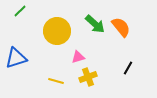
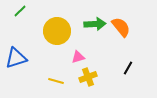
green arrow: rotated 45 degrees counterclockwise
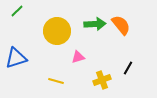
green line: moved 3 px left
orange semicircle: moved 2 px up
yellow cross: moved 14 px right, 3 px down
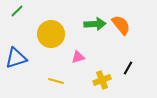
yellow circle: moved 6 px left, 3 px down
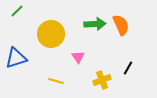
orange semicircle: rotated 15 degrees clockwise
pink triangle: rotated 48 degrees counterclockwise
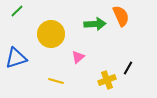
orange semicircle: moved 9 px up
pink triangle: rotated 24 degrees clockwise
yellow cross: moved 5 px right
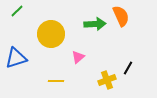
yellow line: rotated 14 degrees counterclockwise
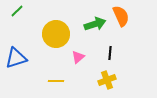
green arrow: rotated 15 degrees counterclockwise
yellow circle: moved 5 px right
black line: moved 18 px left, 15 px up; rotated 24 degrees counterclockwise
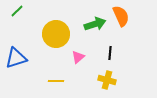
yellow cross: rotated 36 degrees clockwise
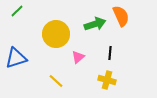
yellow line: rotated 42 degrees clockwise
